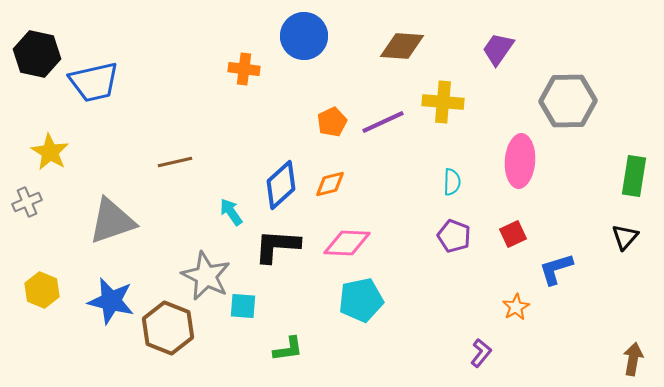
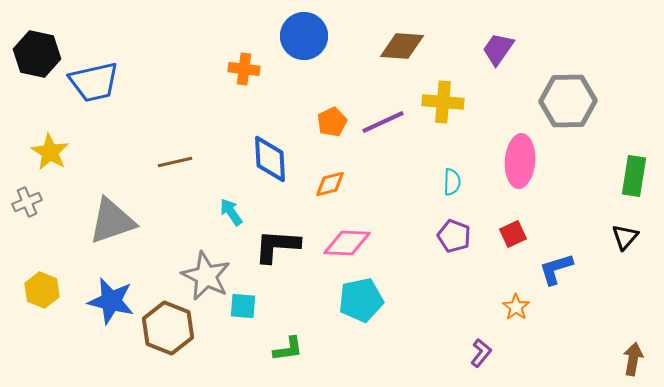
blue diamond: moved 11 px left, 26 px up; rotated 51 degrees counterclockwise
orange star: rotated 8 degrees counterclockwise
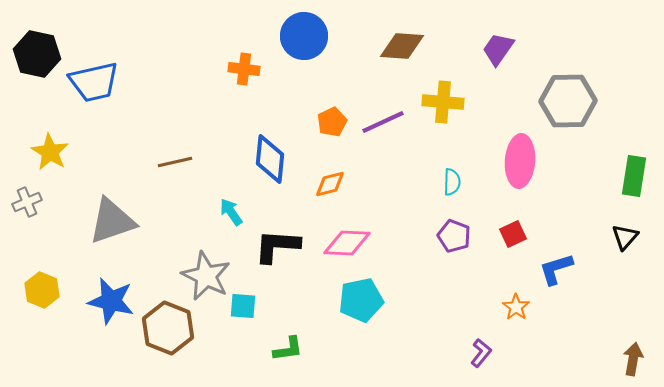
blue diamond: rotated 9 degrees clockwise
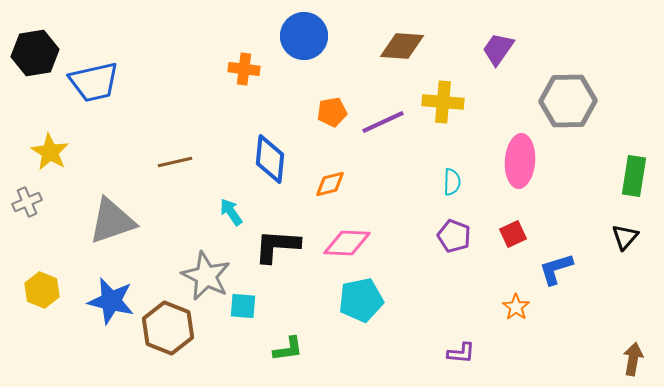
black hexagon: moved 2 px left, 1 px up; rotated 21 degrees counterclockwise
orange pentagon: moved 10 px up; rotated 16 degrees clockwise
purple L-shape: moved 20 px left; rotated 56 degrees clockwise
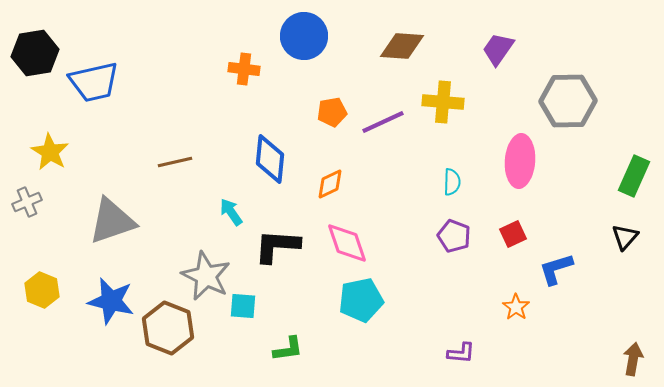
green rectangle: rotated 15 degrees clockwise
orange diamond: rotated 12 degrees counterclockwise
pink diamond: rotated 69 degrees clockwise
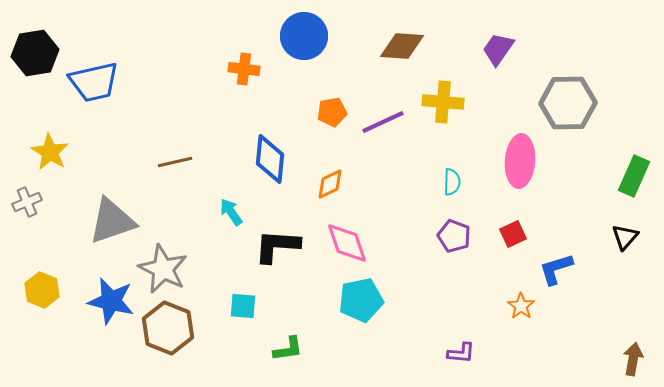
gray hexagon: moved 2 px down
gray star: moved 43 px left, 7 px up
orange star: moved 5 px right, 1 px up
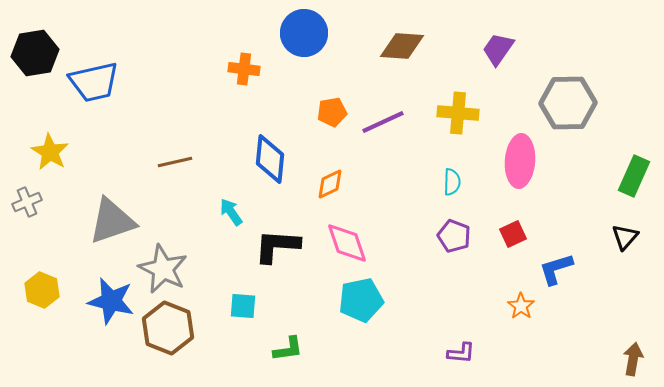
blue circle: moved 3 px up
yellow cross: moved 15 px right, 11 px down
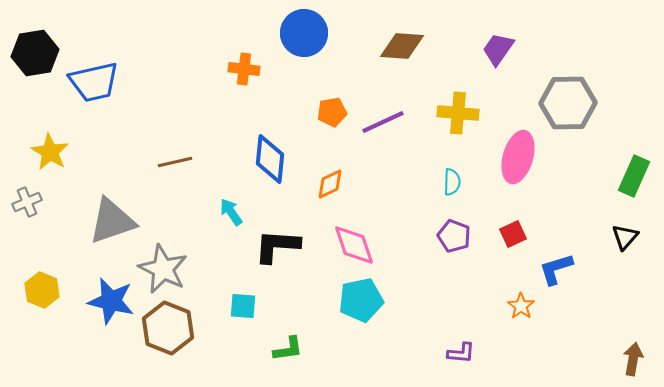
pink ellipse: moved 2 px left, 4 px up; rotated 12 degrees clockwise
pink diamond: moved 7 px right, 2 px down
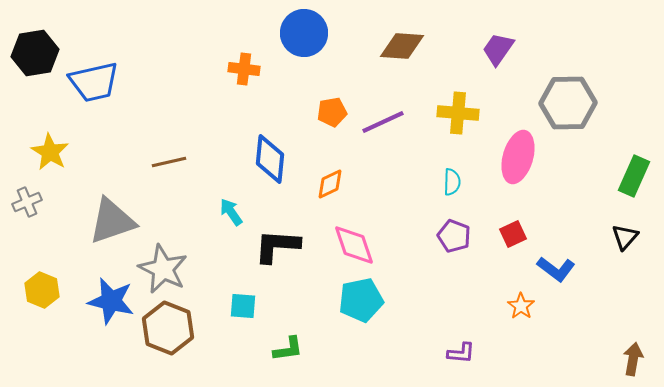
brown line: moved 6 px left
blue L-shape: rotated 126 degrees counterclockwise
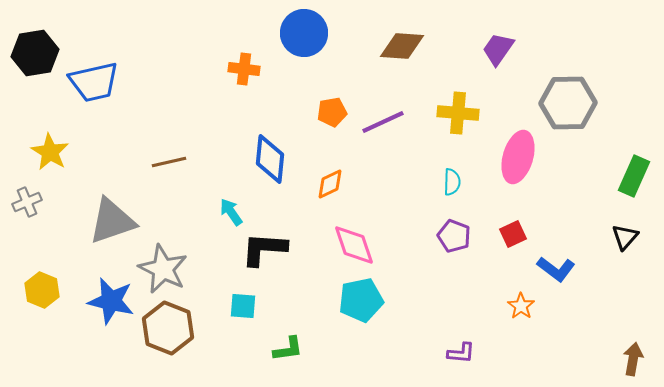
black L-shape: moved 13 px left, 3 px down
